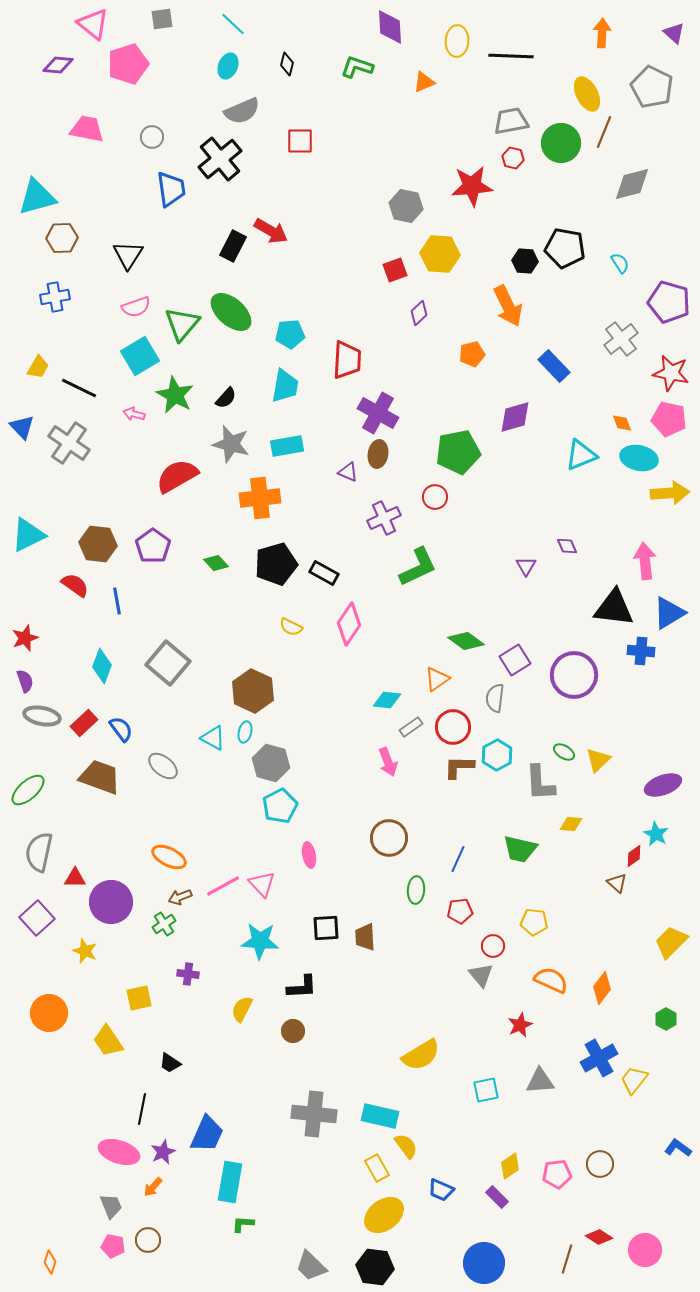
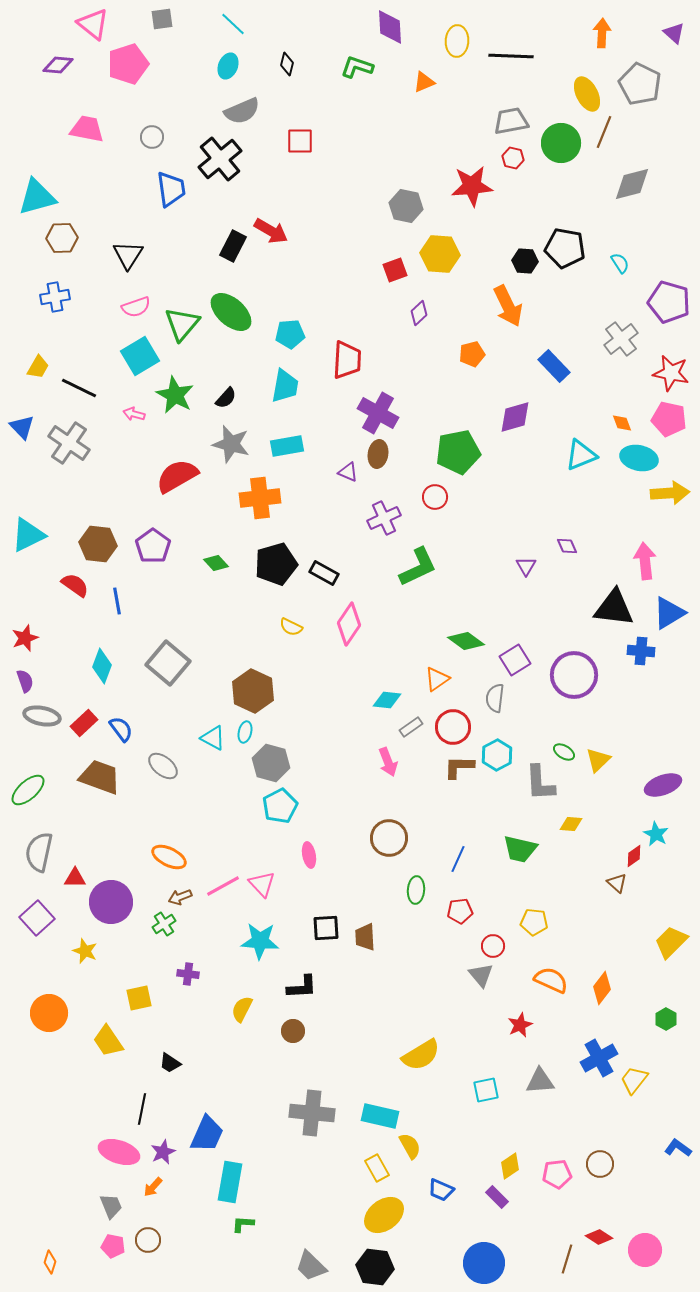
gray pentagon at (652, 87): moved 12 px left, 3 px up
gray cross at (314, 1114): moved 2 px left, 1 px up
yellow semicircle at (406, 1146): moved 4 px right; rotated 8 degrees clockwise
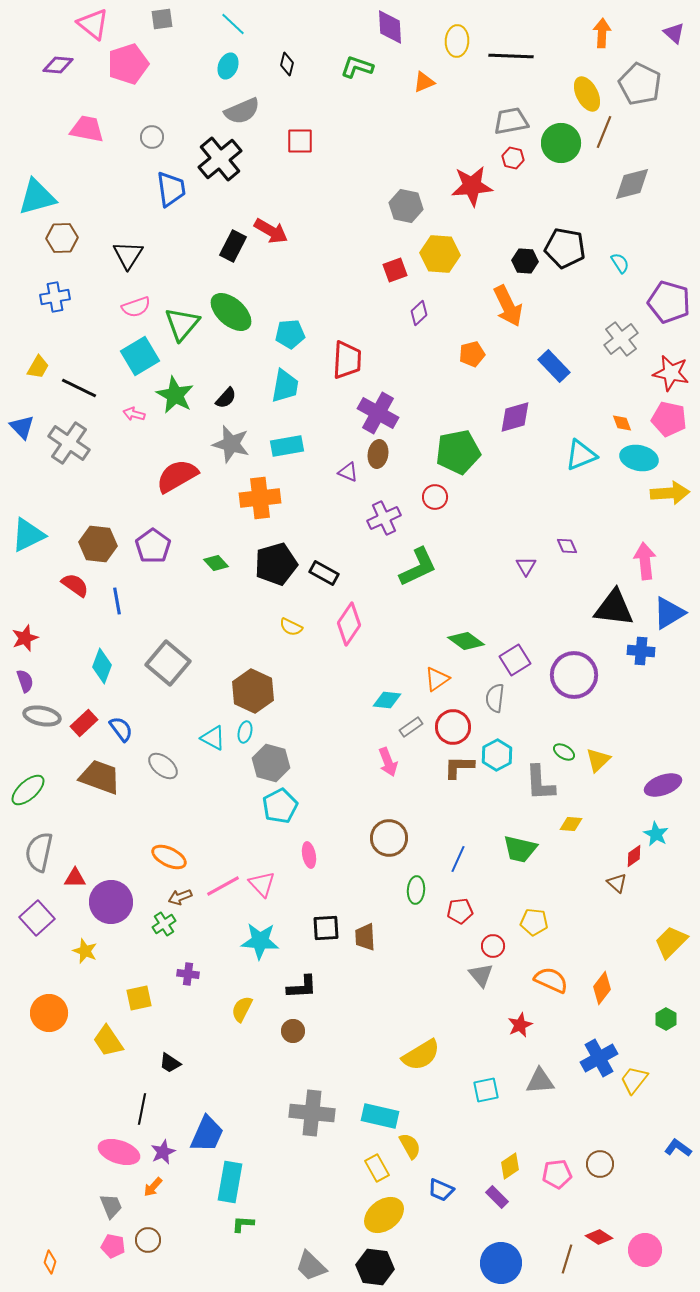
blue circle at (484, 1263): moved 17 px right
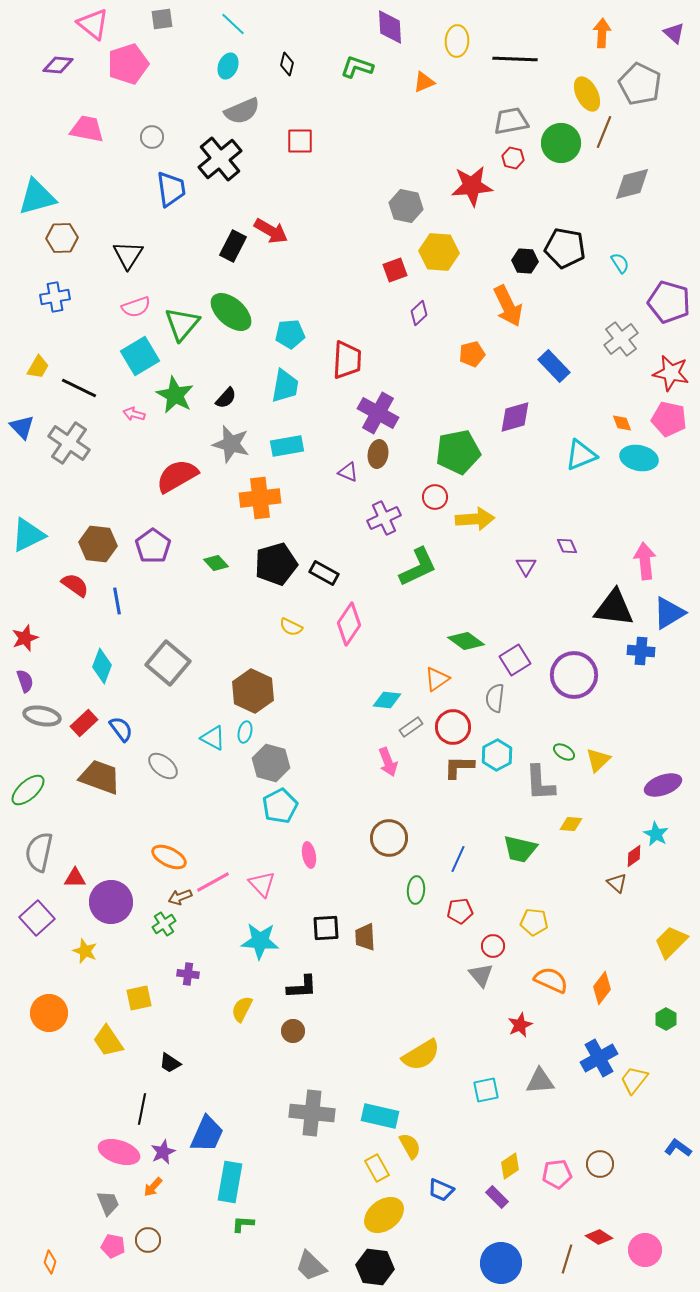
black line at (511, 56): moved 4 px right, 3 px down
yellow hexagon at (440, 254): moved 1 px left, 2 px up
yellow arrow at (670, 493): moved 195 px left, 26 px down
pink line at (223, 886): moved 10 px left, 4 px up
gray trapezoid at (111, 1206): moved 3 px left, 3 px up
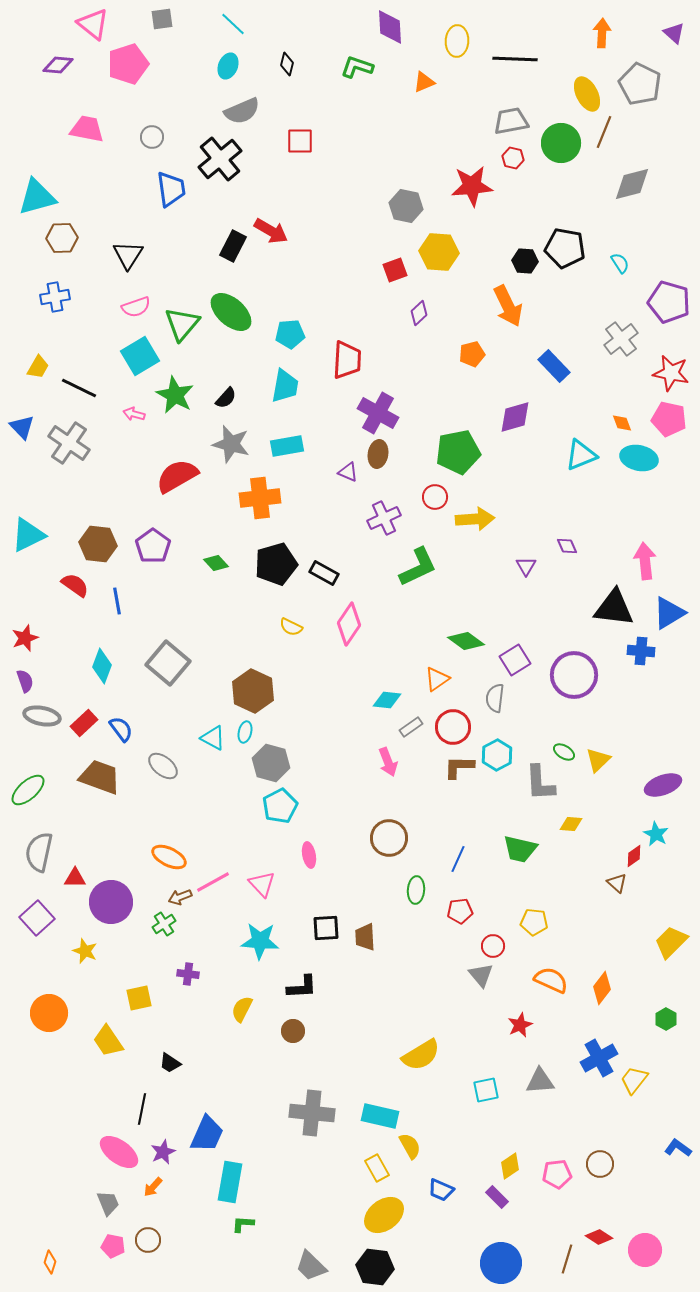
pink ellipse at (119, 1152): rotated 18 degrees clockwise
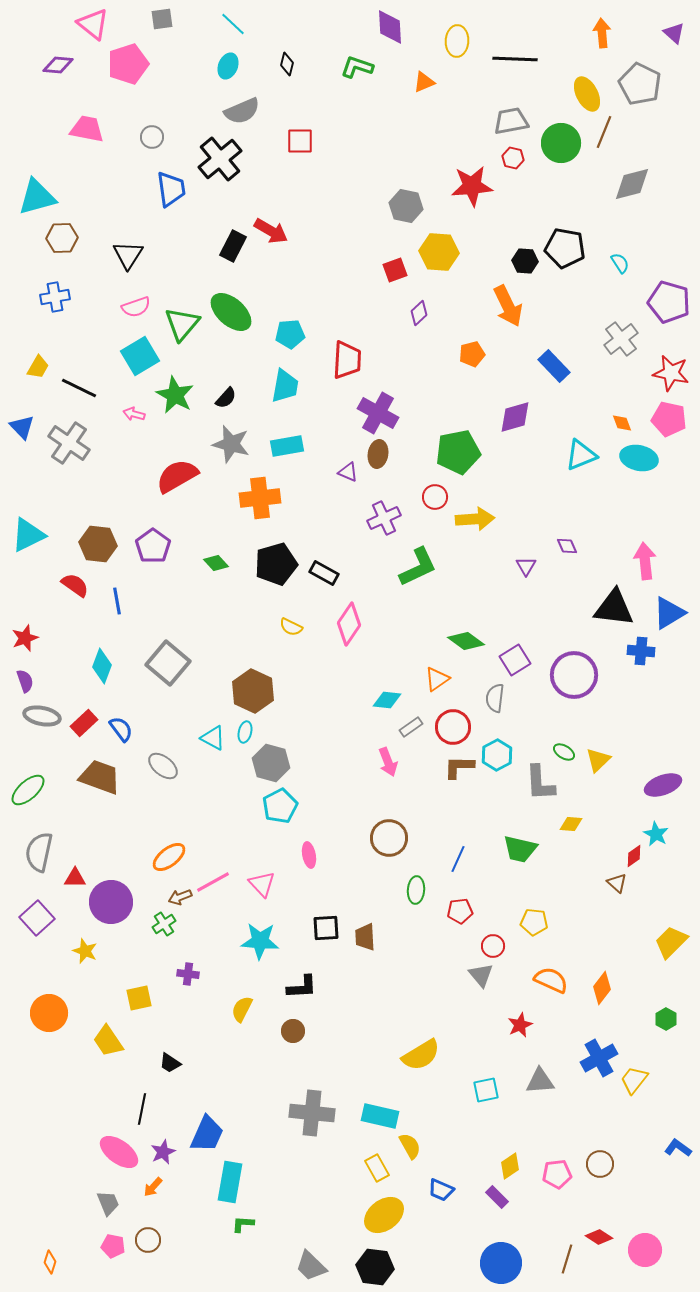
orange arrow at (602, 33): rotated 8 degrees counterclockwise
orange ellipse at (169, 857): rotated 64 degrees counterclockwise
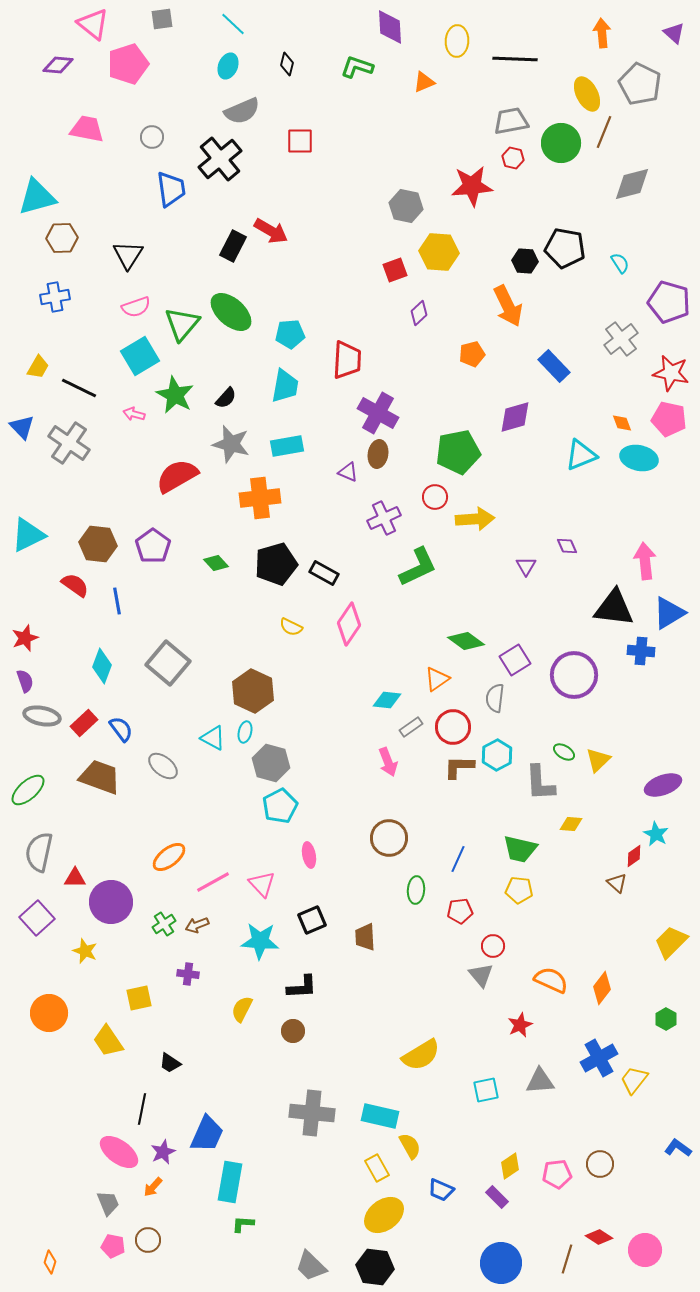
brown arrow at (180, 897): moved 17 px right, 28 px down
yellow pentagon at (534, 922): moved 15 px left, 32 px up
black square at (326, 928): moved 14 px left, 8 px up; rotated 20 degrees counterclockwise
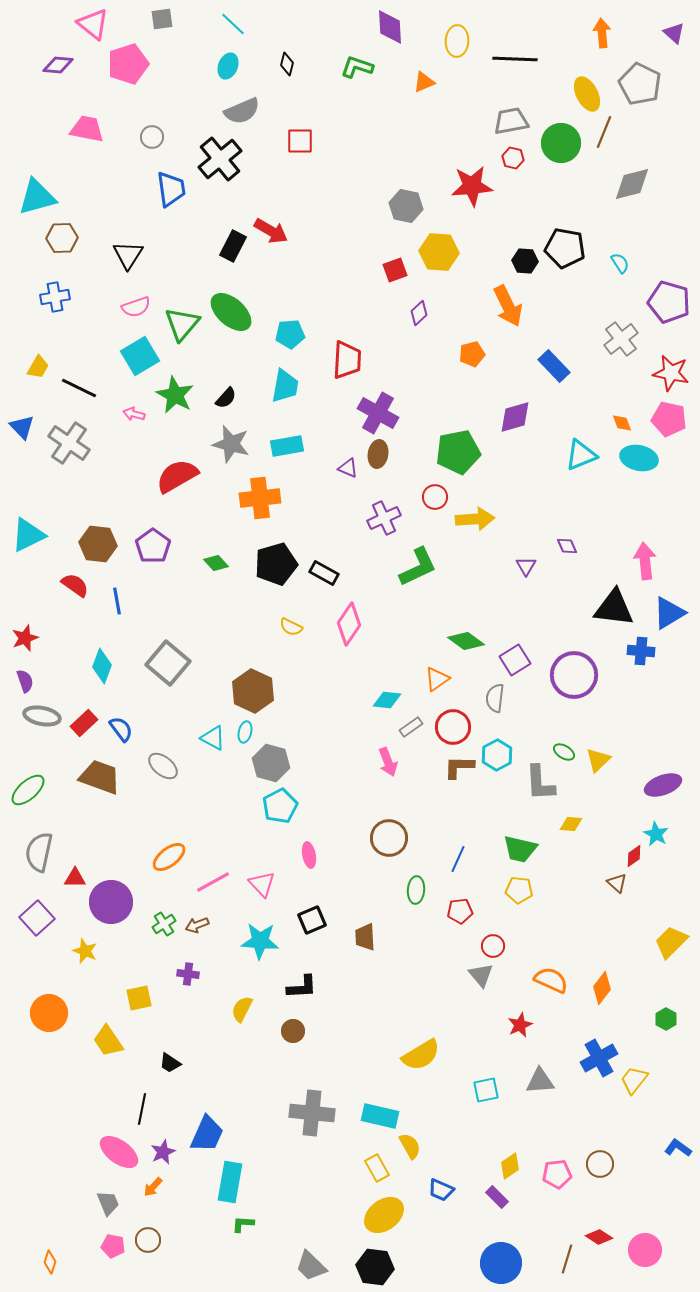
purple triangle at (348, 472): moved 4 px up
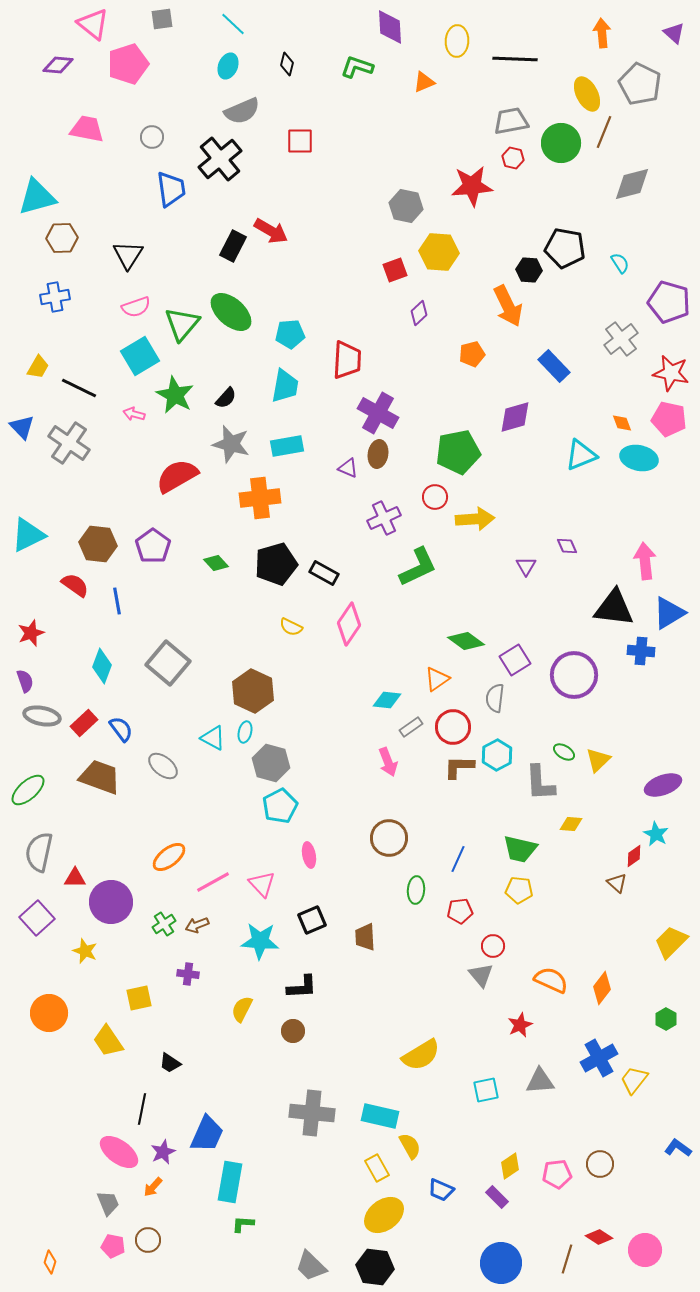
black hexagon at (525, 261): moved 4 px right, 9 px down
red star at (25, 638): moved 6 px right, 5 px up
